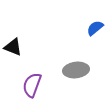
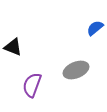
gray ellipse: rotated 15 degrees counterclockwise
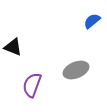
blue semicircle: moved 3 px left, 7 px up
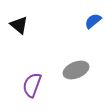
blue semicircle: moved 1 px right
black triangle: moved 6 px right, 22 px up; rotated 18 degrees clockwise
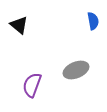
blue semicircle: rotated 120 degrees clockwise
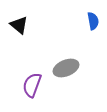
gray ellipse: moved 10 px left, 2 px up
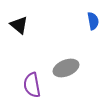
purple semicircle: rotated 30 degrees counterclockwise
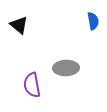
gray ellipse: rotated 20 degrees clockwise
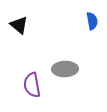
blue semicircle: moved 1 px left
gray ellipse: moved 1 px left, 1 px down
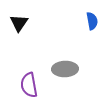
black triangle: moved 2 px up; rotated 24 degrees clockwise
purple semicircle: moved 3 px left
